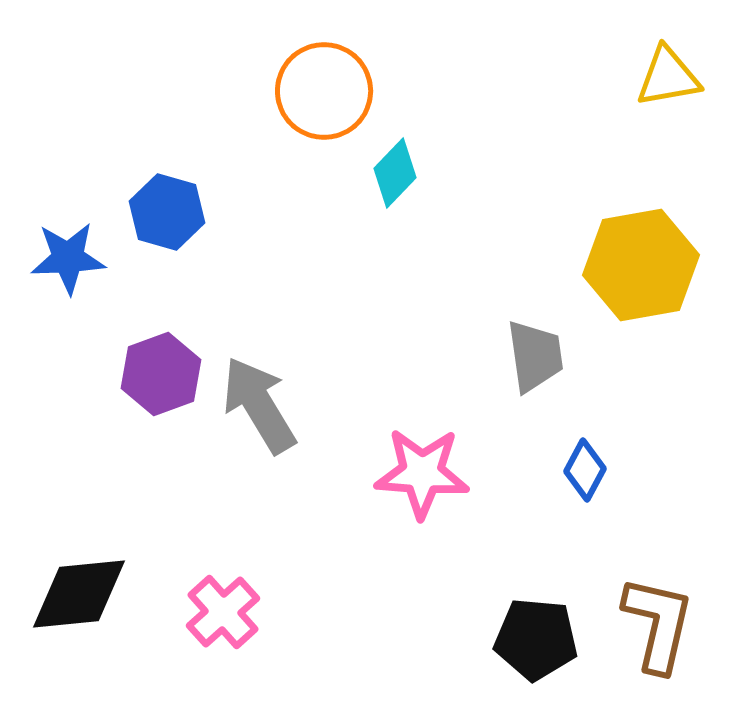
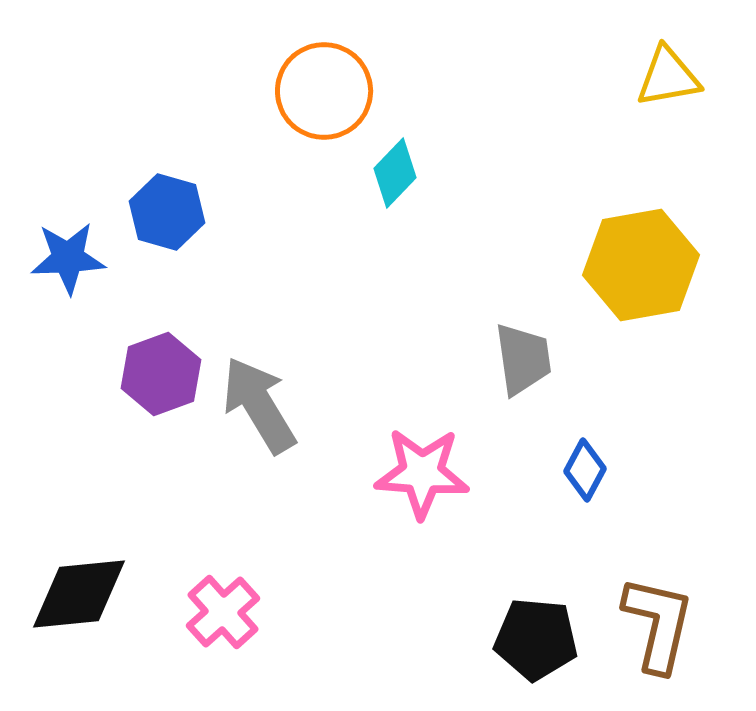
gray trapezoid: moved 12 px left, 3 px down
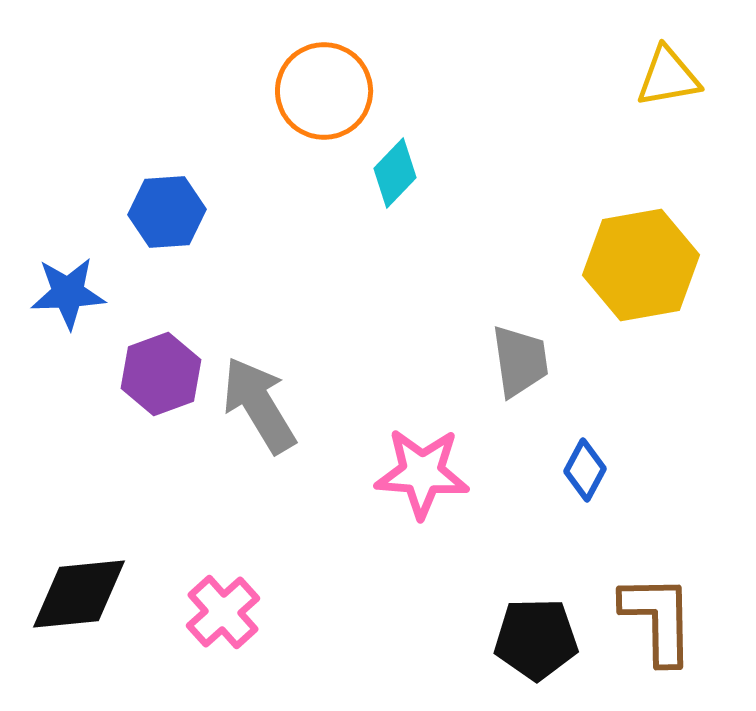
blue hexagon: rotated 20 degrees counterclockwise
blue star: moved 35 px down
gray trapezoid: moved 3 px left, 2 px down
brown L-shape: moved 5 px up; rotated 14 degrees counterclockwise
black pentagon: rotated 6 degrees counterclockwise
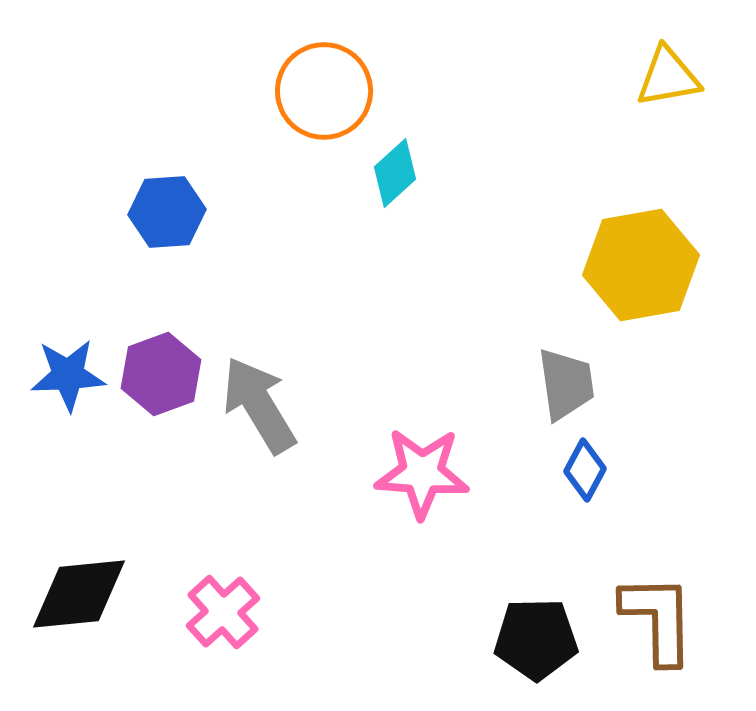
cyan diamond: rotated 4 degrees clockwise
blue star: moved 82 px down
gray trapezoid: moved 46 px right, 23 px down
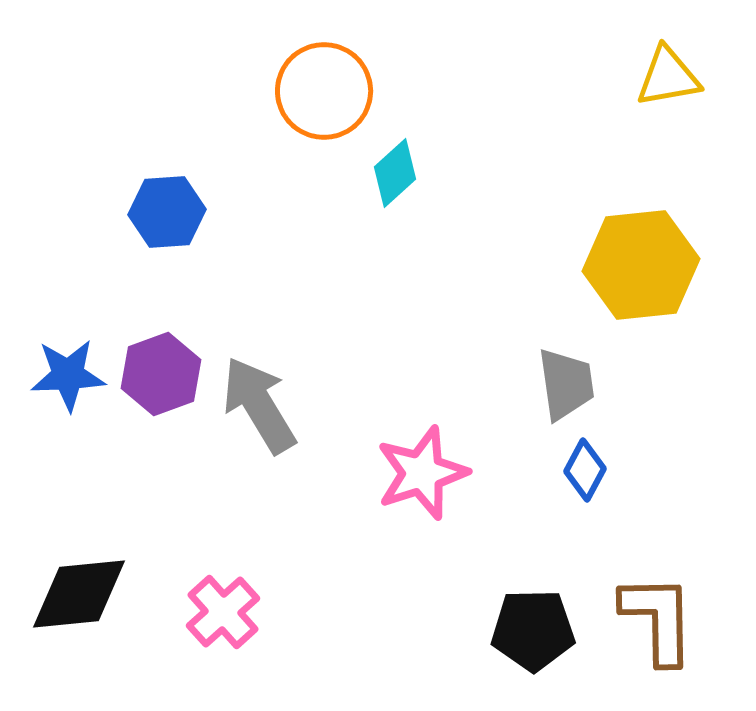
yellow hexagon: rotated 4 degrees clockwise
pink star: rotated 22 degrees counterclockwise
black pentagon: moved 3 px left, 9 px up
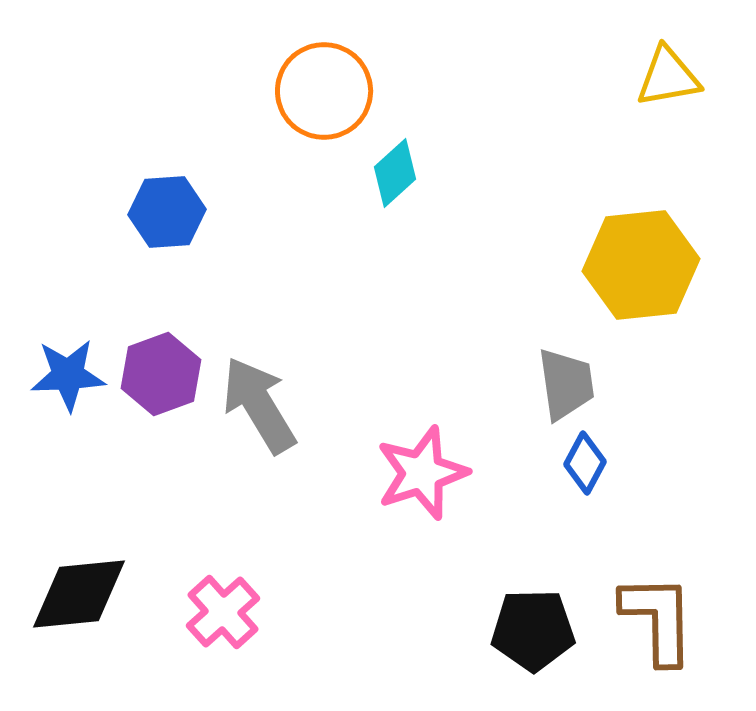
blue diamond: moved 7 px up
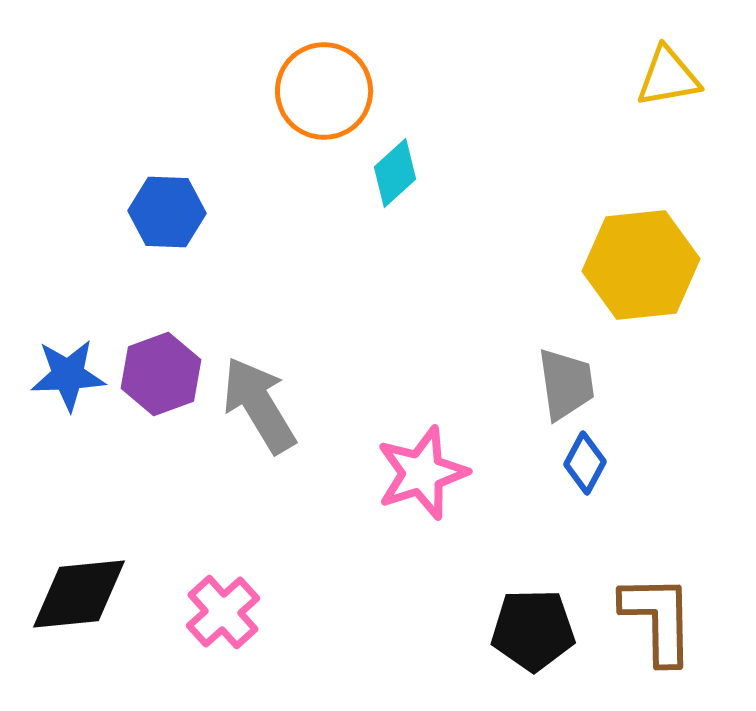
blue hexagon: rotated 6 degrees clockwise
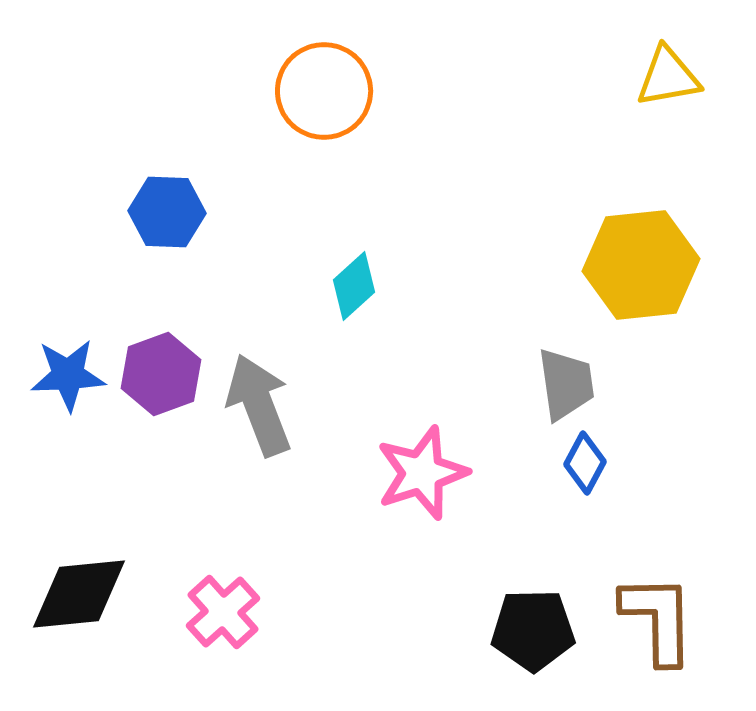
cyan diamond: moved 41 px left, 113 px down
gray arrow: rotated 10 degrees clockwise
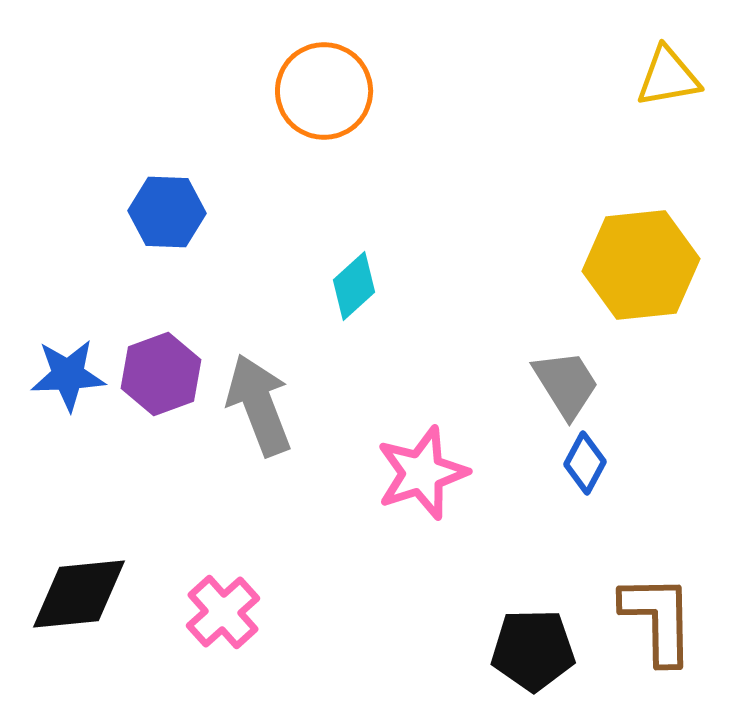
gray trapezoid: rotated 24 degrees counterclockwise
black pentagon: moved 20 px down
